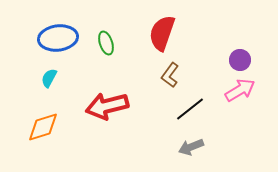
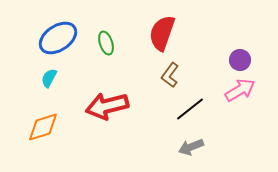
blue ellipse: rotated 27 degrees counterclockwise
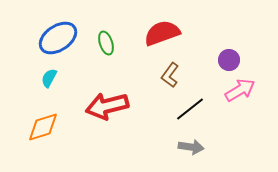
red semicircle: rotated 51 degrees clockwise
purple circle: moved 11 px left
gray arrow: rotated 150 degrees counterclockwise
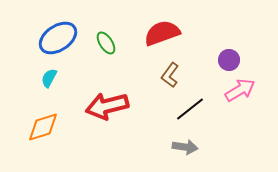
green ellipse: rotated 15 degrees counterclockwise
gray arrow: moved 6 px left
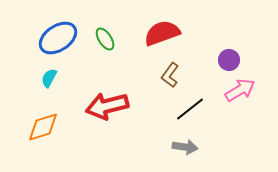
green ellipse: moved 1 px left, 4 px up
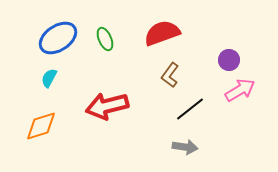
green ellipse: rotated 10 degrees clockwise
orange diamond: moved 2 px left, 1 px up
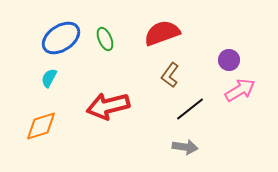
blue ellipse: moved 3 px right
red arrow: moved 1 px right
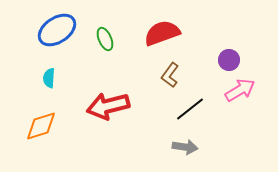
blue ellipse: moved 4 px left, 8 px up
cyan semicircle: rotated 24 degrees counterclockwise
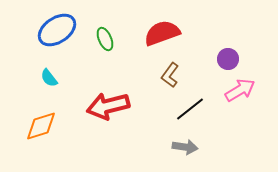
purple circle: moved 1 px left, 1 px up
cyan semicircle: rotated 42 degrees counterclockwise
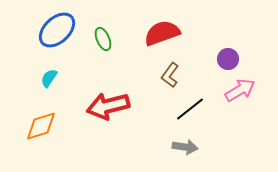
blue ellipse: rotated 9 degrees counterclockwise
green ellipse: moved 2 px left
cyan semicircle: rotated 72 degrees clockwise
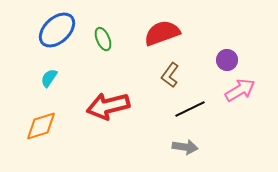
purple circle: moved 1 px left, 1 px down
black line: rotated 12 degrees clockwise
